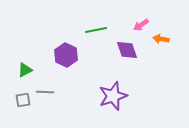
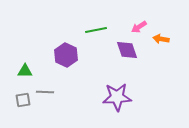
pink arrow: moved 2 px left, 2 px down
green triangle: moved 1 px down; rotated 28 degrees clockwise
purple star: moved 4 px right, 1 px down; rotated 16 degrees clockwise
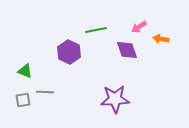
purple hexagon: moved 3 px right, 3 px up
green triangle: rotated 21 degrees clockwise
purple star: moved 2 px left, 2 px down
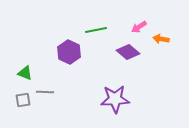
purple diamond: moved 1 px right, 2 px down; rotated 30 degrees counterclockwise
green triangle: moved 2 px down
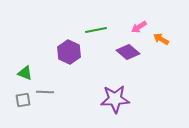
orange arrow: rotated 21 degrees clockwise
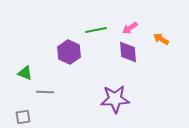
pink arrow: moved 9 px left, 1 px down
purple diamond: rotated 45 degrees clockwise
gray square: moved 17 px down
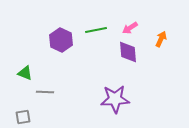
orange arrow: rotated 84 degrees clockwise
purple hexagon: moved 8 px left, 12 px up
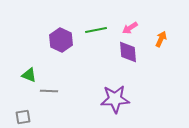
green triangle: moved 4 px right, 2 px down
gray line: moved 4 px right, 1 px up
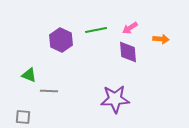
orange arrow: rotated 70 degrees clockwise
gray square: rotated 14 degrees clockwise
